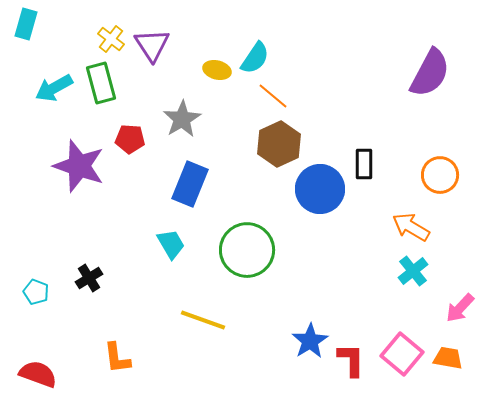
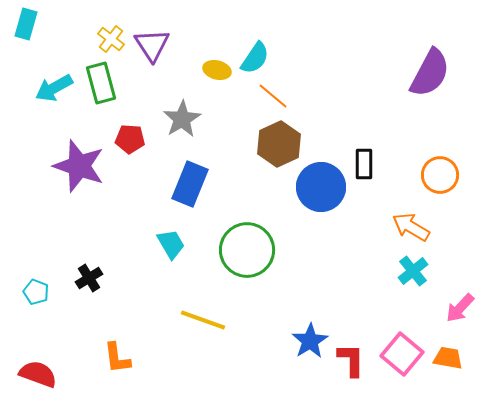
blue circle: moved 1 px right, 2 px up
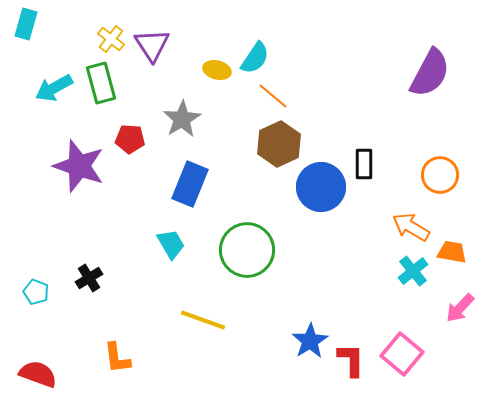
orange trapezoid: moved 4 px right, 106 px up
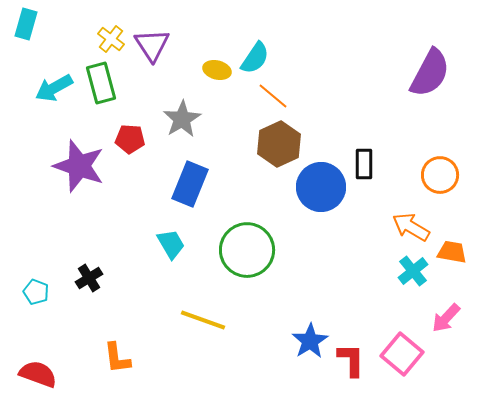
pink arrow: moved 14 px left, 10 px down
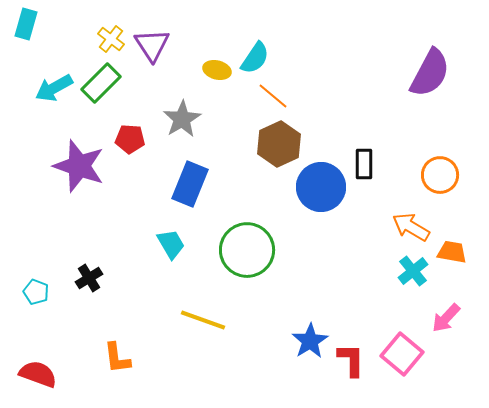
green rectangle: rotated 60 degrees clockwise
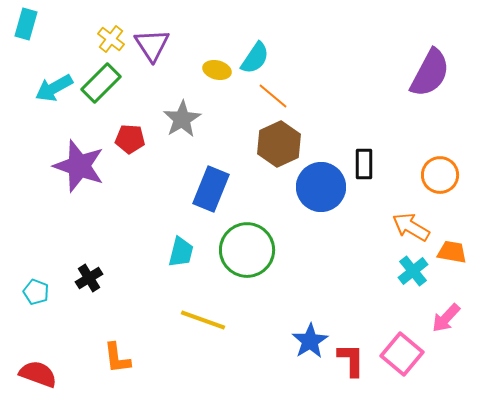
blue rectangle: moved 21 px right, 5 px down
cyan trapezoid: moved 10 px right, 8 px down; rotated 44 degrees clockwise
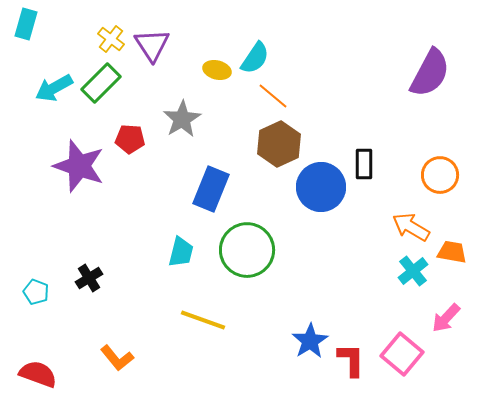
orange L-shape: rotated 32 degrees counterclockwise
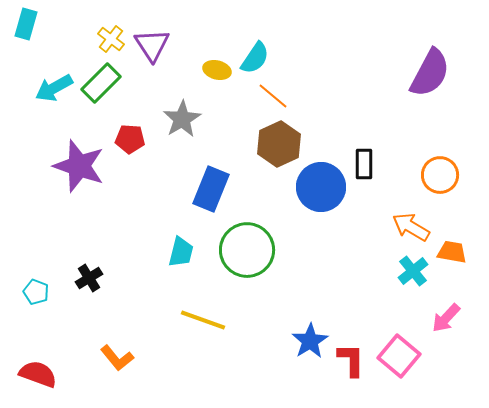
pink square: moved 3 px left, 2 px down
